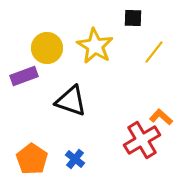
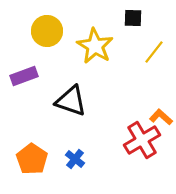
yellow circle: moved 17 px up
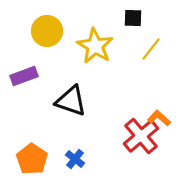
yellow line: moved 3 px left, 3 px up
orange L-shape: moved 2 px left, 1 px down
red cross: moved 1 px left, 4 px up; rotated 9 degrees counterclockwise
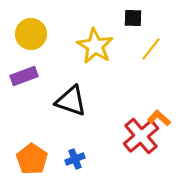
yellow circle: moved 16 px left, 3 px down
blue cross: rotated 30 degrees clockwise
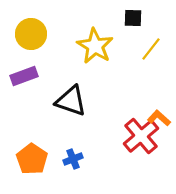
blue cross: moved 2 px left
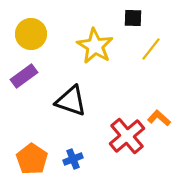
purple rectangle: rotated 16 degrees counterclockwise
red cross: moved 14 px left
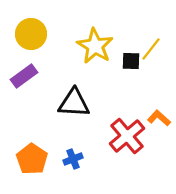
black square: moved 2 px left, 43 px down
black triangle: moved 3 px right, 2 px down; rotated 16 degrees counterclockwise
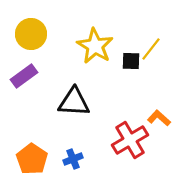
black triangle: moved 1 px up
red cross: moved 3 px right, 4 px down; rotated 9 degrees clockwise
